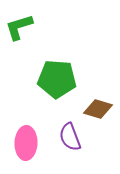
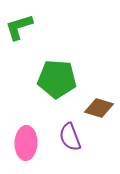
brown diamond: moved 1 px right, 1 px up
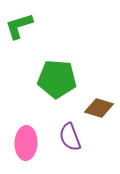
green L-shape: moved 1 px up
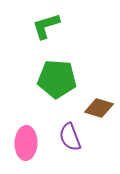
green L-shape: moved 27 px right
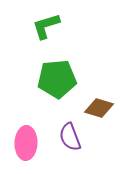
green pentagon: rotated 9 degrees counterclockwise
